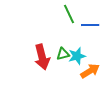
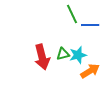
green line: moved 3 px right
cyan star: moved 1 px right, 1 px up
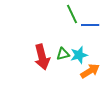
cyan star: moved 1 px right
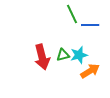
green triangle: moved 1 px down
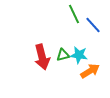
green line: moved 2 px right
blue line: moved 3 px right; rotated 48 degrees clockwise
cyan star: rotated 24 degrees clockwise
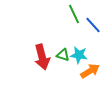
green triangle: rotated 32 degrees clockwise
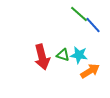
green line: moved 5 px right; rotated 24 degrees counterclockwise
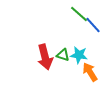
red arrow: moved 3 px right
orange arrow: moved 1 px down; rotated 90 degrees counterclockwise
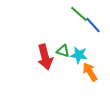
green triangle: moved 4 px up
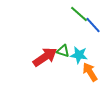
red arrow: rotated 110 degrees counterclockwise
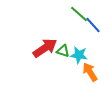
red arrow: moved 9 px up
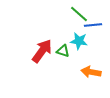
blue line: rotated 54 degrees counterclockwise
red arrow: moved 3 px left, 3 px down; rotated 20 degrees counterclockwise
cyan star: moved 14 px up
orange arrow: moved 1 px right; rotated 48 degrees counterclockwise
